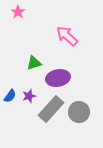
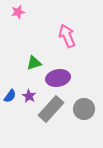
pink star: rotated 24 degrees clockwise
pink arrow: rotated 25 degrees clockwise
purple star: rotated 24 degrees counterclockwise
gray circle: moved 5 px right, 3 px up
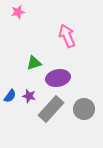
purple star: rotated 16 degrees counterclockwise
